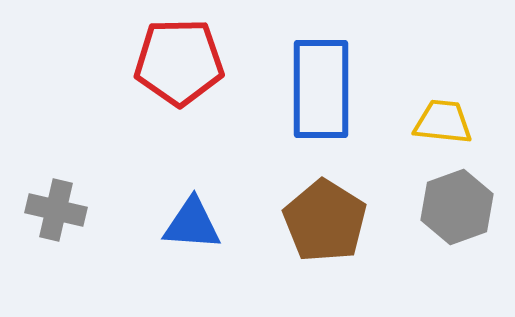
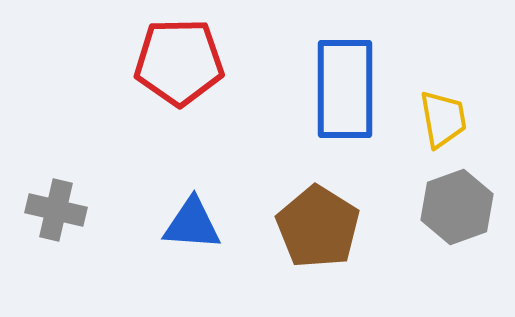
blue rectangle: moved 24 px right
yellow trapezoid: moved 3 px up; rotated 74 degrees clockwise
brown pentagon: moved 7 px left, 6 px down
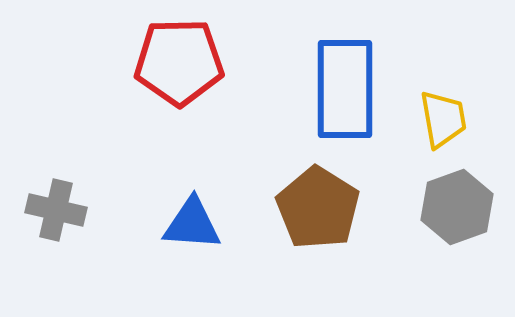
brown pentagon: moved 19 px up
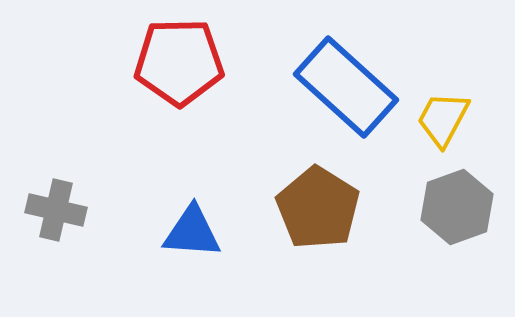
blue rectangle: moved 1 px right, 2 px up; rotated 48 degrees counterclockwise
yellow trapezoid: rotated 142 degrees counterclockwise
blue triangle: moved 8 px down
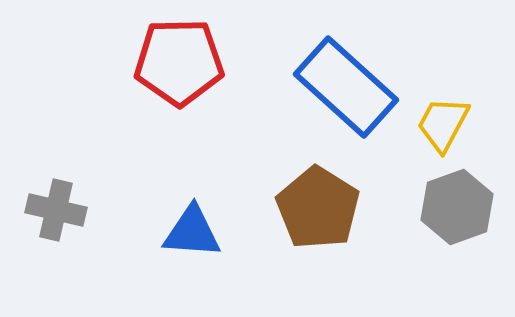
yellow trapezoid: moved 5 px down
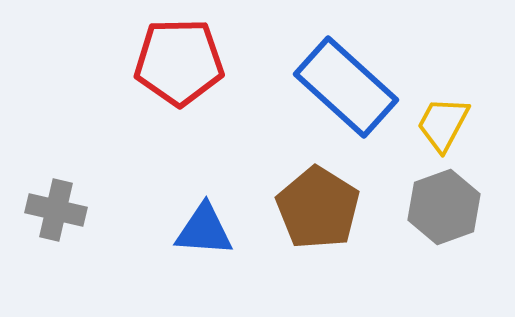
gray hexagon: moved 13 px left
blue triangle: moved 12 px right, 2 px up
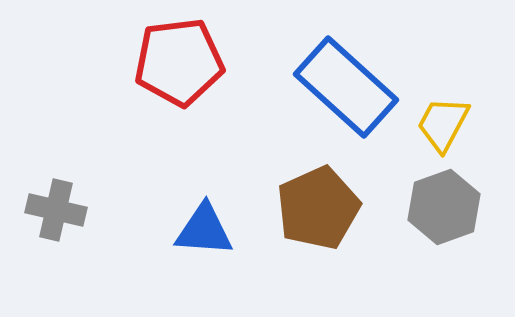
red pentagon: rotated 6 degrees counterclockwise
brown pentagon: rotated 16 degrees clockwise
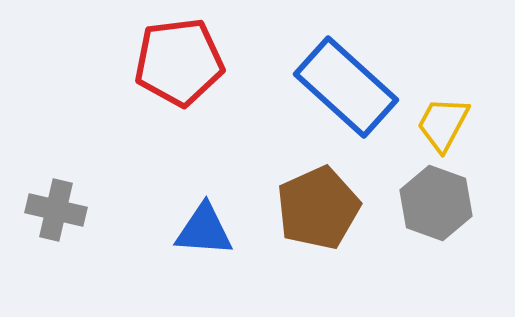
gray hexagon: moved 8 px left, 4 px up; rotated 20 degrees counterclockwise
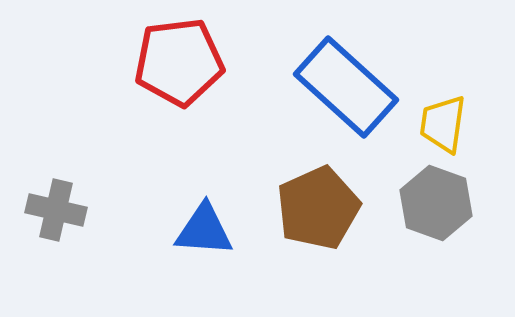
yellow trapezoid: rotated 20 degrees counterclockwise
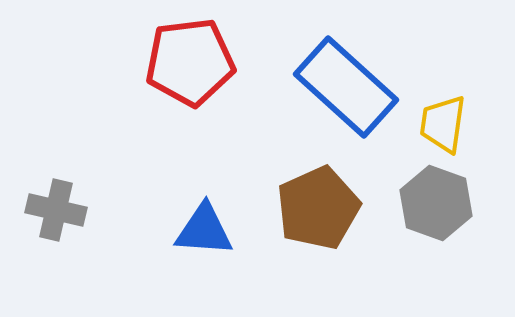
red pentagon: moved 11 px right
